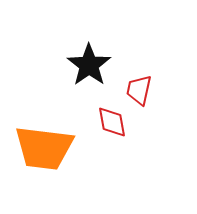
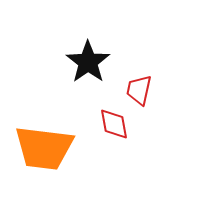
black star: moved 1 px left, 3 px up
red diamond: moved 2 px right, 2 px down
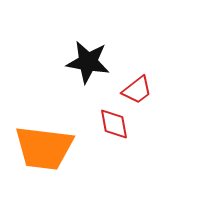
black star: rotated 27 degrees counterclockwise
red trapezoid: moved 2 px left; rotated 140 degrees counterclockwise
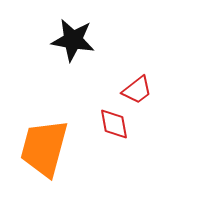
black star: moved 15 px left, 22 px up
orange trapezoid: rotated 98 degrees clockwise
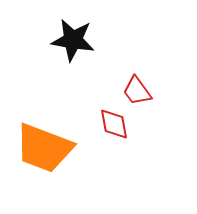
red trapezoid: moved 1 px down; rotated 92 degrees clockwise
orange trapezoid: rotated 84 degrees counterclockwise
